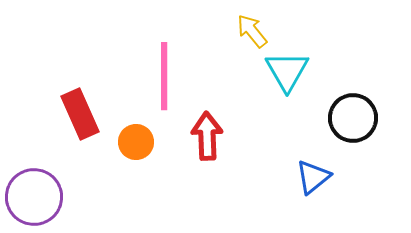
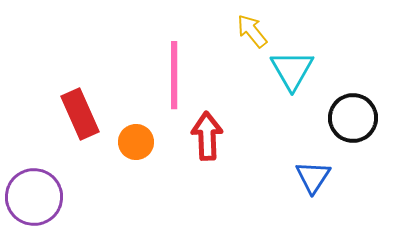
cyan triangle: moved 5 px right, 1 px up
pink line: moved 10 px right, 1 px up
blue triangle: rotated 18 degrees counterclockwise
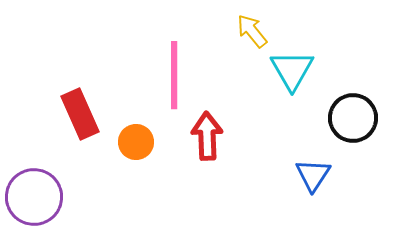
blue triangle: moved 2 px up
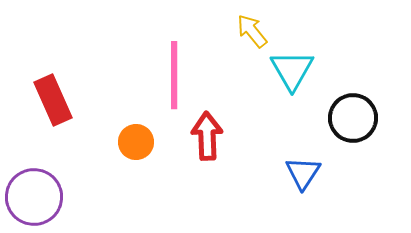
red rectangle: moved 27 px left, 14 px up
blue triangle: moved 10 px left, 2 px up
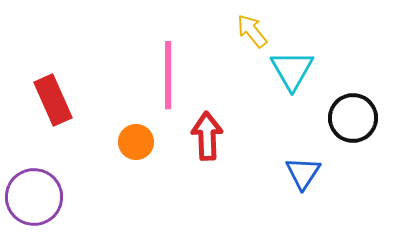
pink line: moved 6 px left
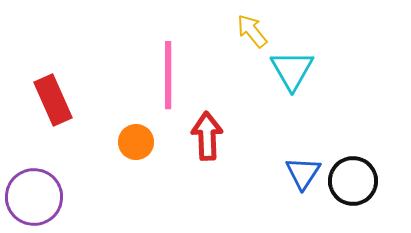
black circle: moved 63 px down
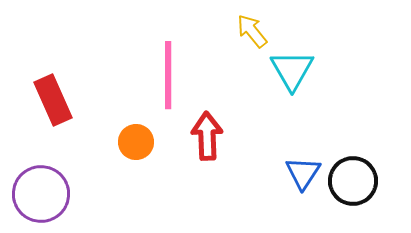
purple circle: moved 7 px right, 3 px up
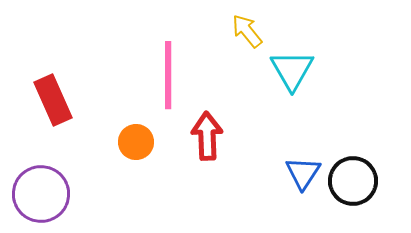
yellow arrow: moved 5 px left
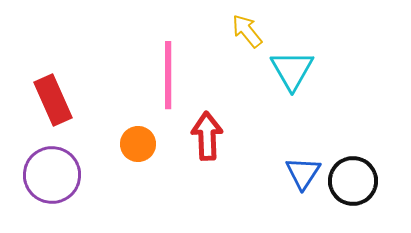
orange circle: moved 2 px right, 2 px down
purple circle: moved 11 px right, 19 px up
